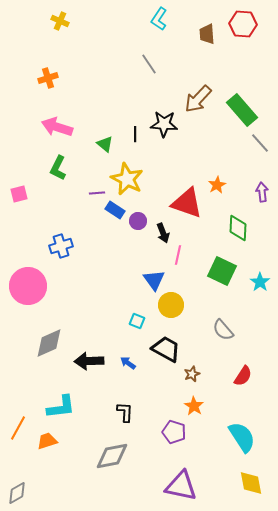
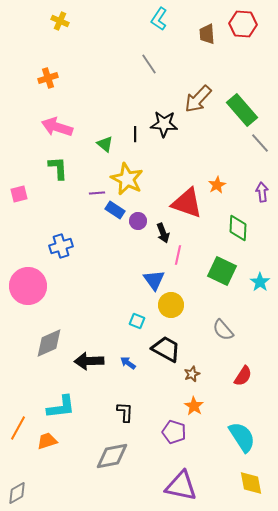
green L-shape at (58, 168): rotated 150 degrees clockwise
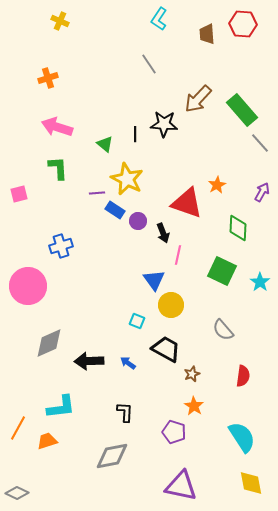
purple arrow at (262, 192): rotated 36 degrees clockwise
red semicircle at (243, 376): rotated 25 degrees counterclockwise
gray diamond at (17, 493): rotated 55 degrees clockwise
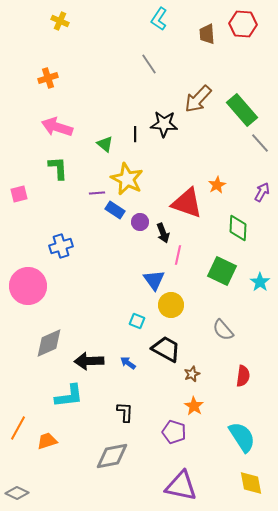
purple circle at (138, 221): moved 2 px right, 1 px down
cyan L-shape at (61, 407): moved 8 px right, 11 px up
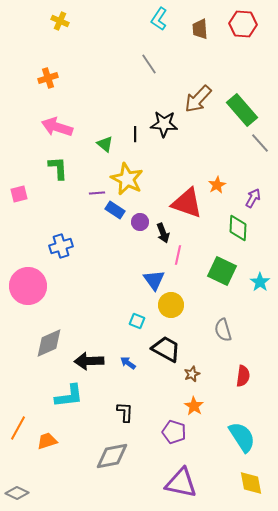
brown trapezoid at (207, 34): moved 7 px left, 5 px up
purple arrow at (262, 192): moved 9 px left, 6 px down
gray semicircle at (223, 330): rotated 25 degrees clockwise
purple triangle at (181, 486): moved 3 px up
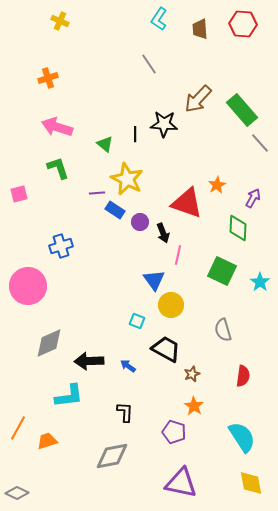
green L-shape at (58, 168): rotated 15 degrees counterclockwise
blue arrow at (128, 363): moved 3 px down
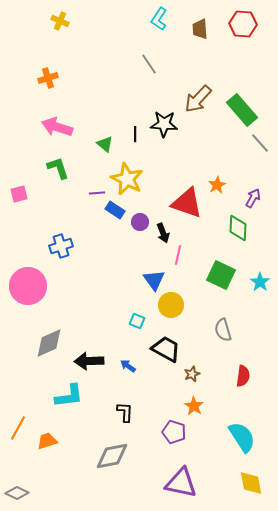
green square at (222, 271): moved 1 px left, 4 px down
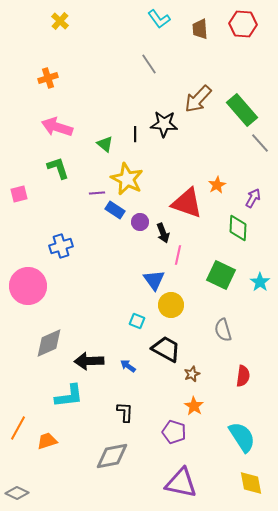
cyan L-shape at (159, 19): rotated 70 degrees counterclockwise
yellow cross at (60, 21): rotated 18 degrees clockwise
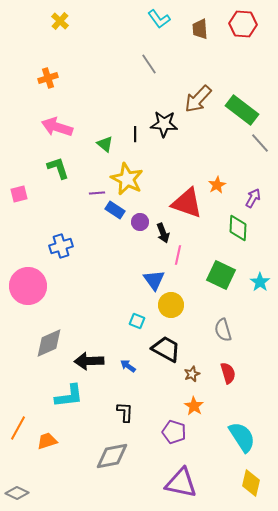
green rectangle at (242, 110): rotated 12 degrees counterclockwise
red semicircle at (243, 376): moved 15 px left, 3 px up; rotated 25 degrees counterclockwise
yellow diamond at (251, 483): rotated 24 degrees clockwise
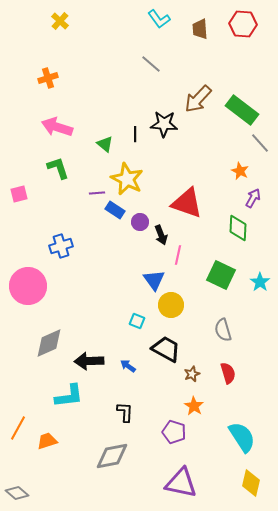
gray line at (149, 64): moved 2 px right; rotated 15 degrees counterclockwise
orange star at (217, 185): moved 23 px right, 14 px up; rotated 18 degrees counterclockwise
black arrow at (163, 233): moved 2 px left, 2 px down
gray diamond at (17, 493): rotated 15 degrees clockwise
